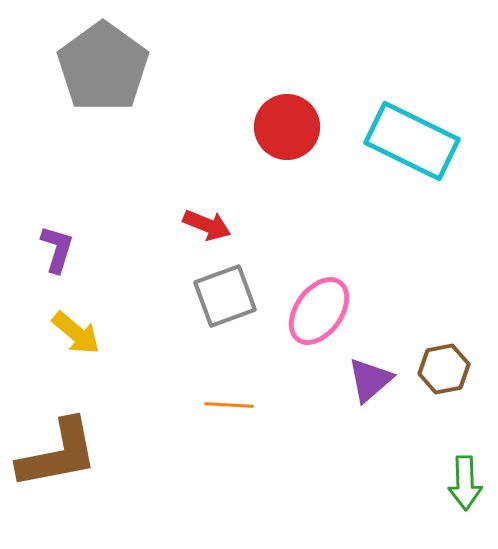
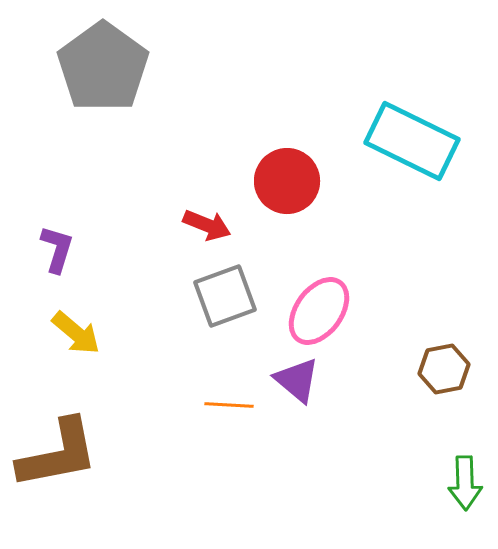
red circle: moved 54 px down
purple triangle: moved 73 px left; rotated 39 degrees counterclockwise
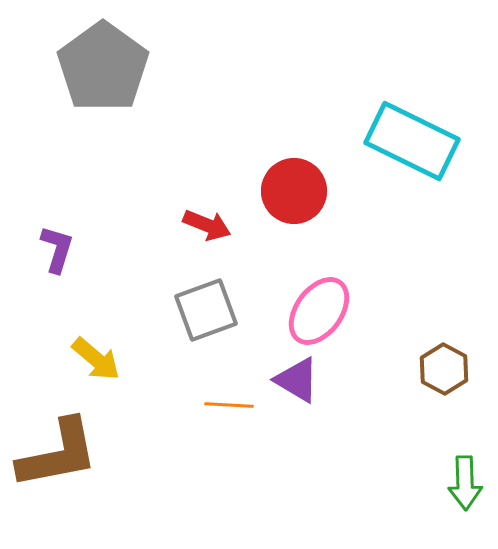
red circle: moved 7 px right, 10 px down
gray square: moved 19 px left, 14 px down
yellow arrow: moved 20 px right, 26 px down
brown hexagon: rotated 21 degrees counterclockwise
purple triangle: rotated 9 degrees counterclockwise
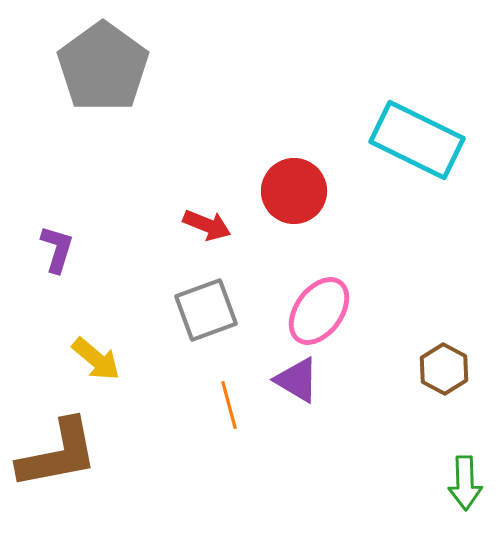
cyan rectangle: moved 5 px right, 1 px up
orange line: rotated 72 degrees clockwise
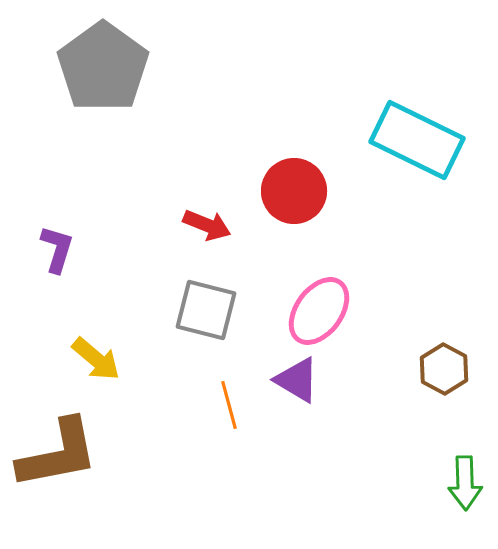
gray square: rotated 34 degrees clockwise
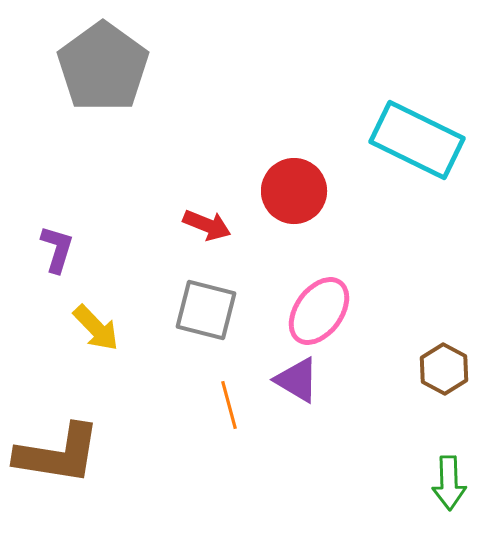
yellow arrow: moved 31 px up; rotated 6 degrees clockwise
brown L-shape: rotated 20 degrees clockwise
green arrow: moved 16 px left
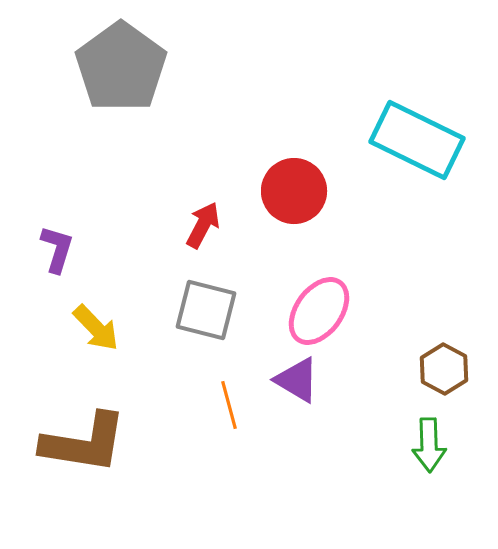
gray pentagon: moved 18 px right
red arrow: moved 4 px left; rotated 84 degrees counterclockwise
brown L-shape: moved 26 px right, 11 px up
green arrow: moved 20 px left, 38 px up
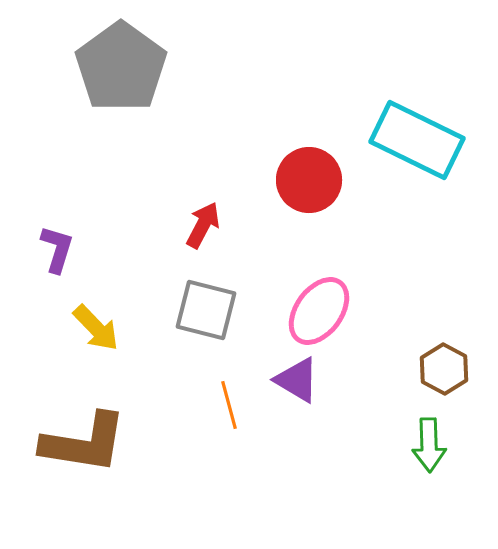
red circle: moved 15 px right, 11 px up
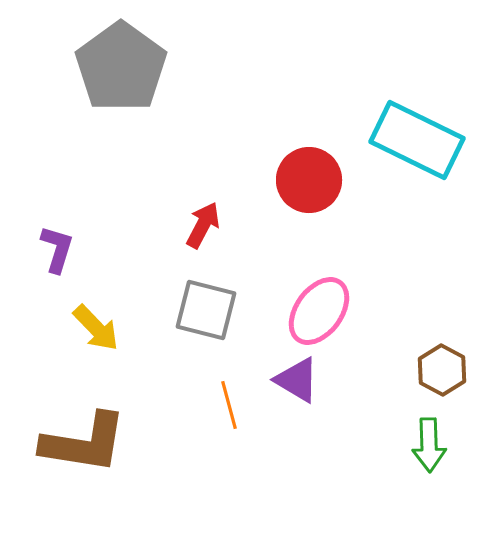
brown hexagon: moved 2 px left, 1 px down
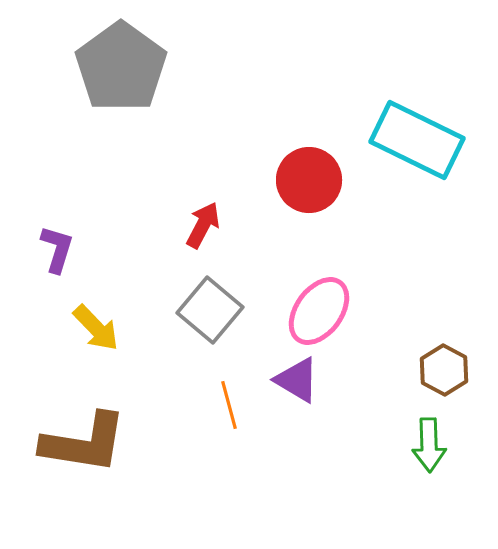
gray square: moved 4 px right; rotated 26 degrees clockwise
brown hexagon: moved 2 px right
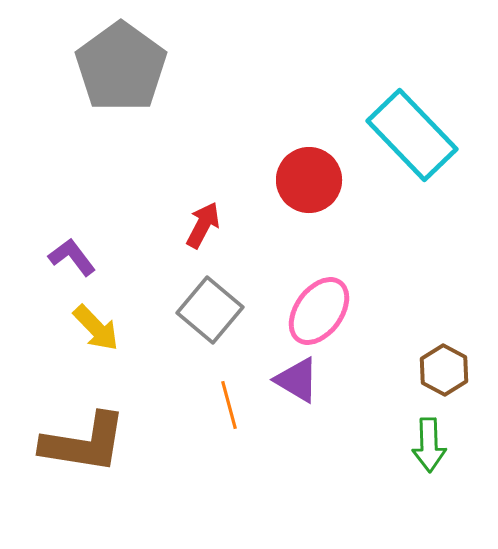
cyan rectangle: moved 5 px left, 5 px up; rotated 20 degrees clockwise
purple L-shape: moved 15 px right, 8 px down; rotated 54 degrees counterclockwise
